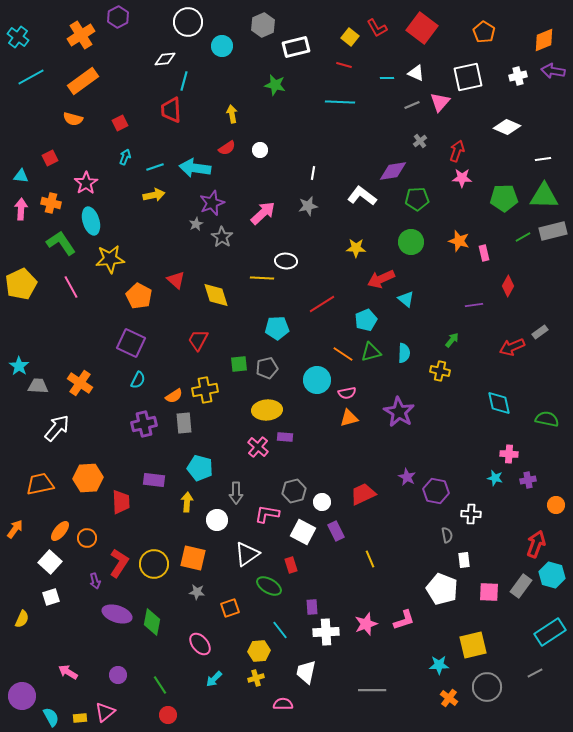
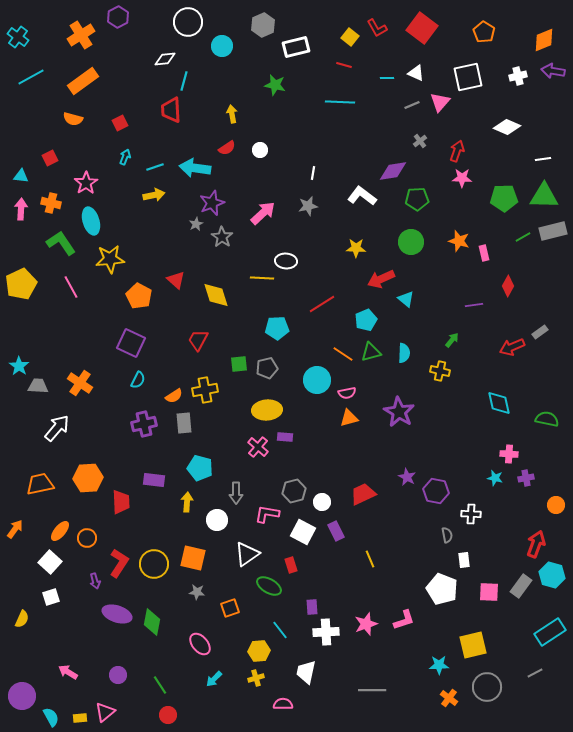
purple cross at (528, 480): moved 2 px left, 2 px up
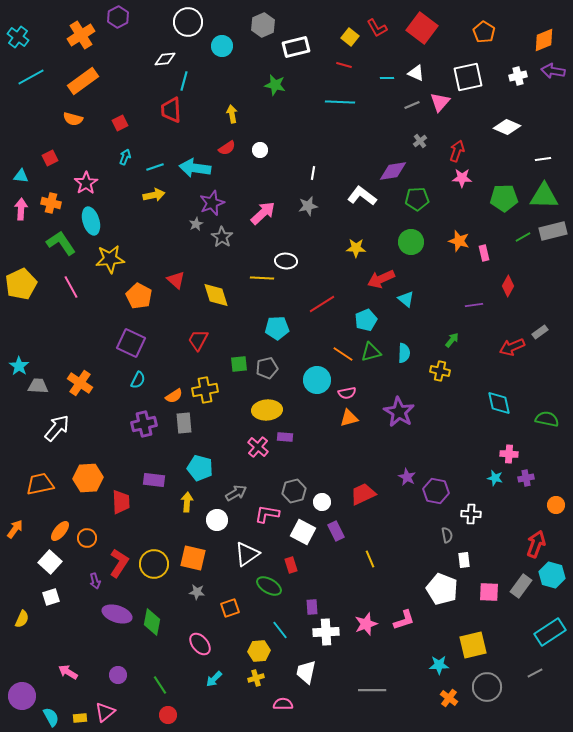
gray arrow at (236, 493): rotated 120 degrees counterclockwise
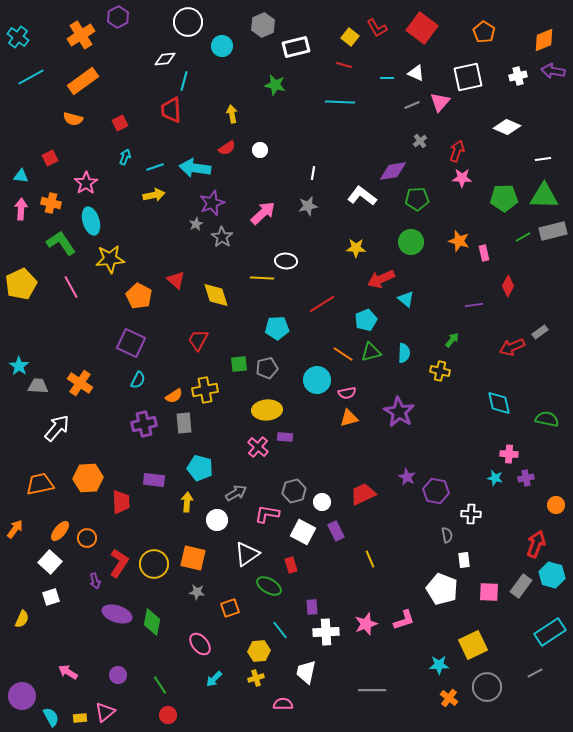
yellow square at (473, 645): rotated 12 degrees counterclockwise
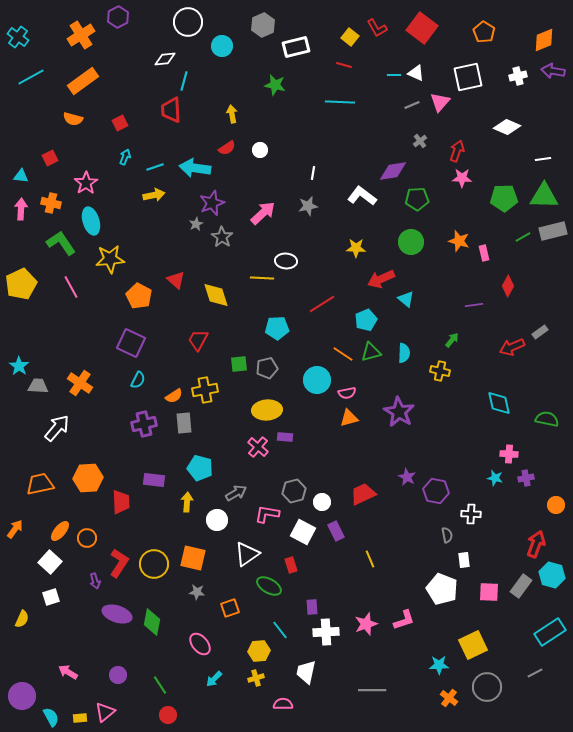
cyan line at (387, 78): moved 7 px right, 3 px up
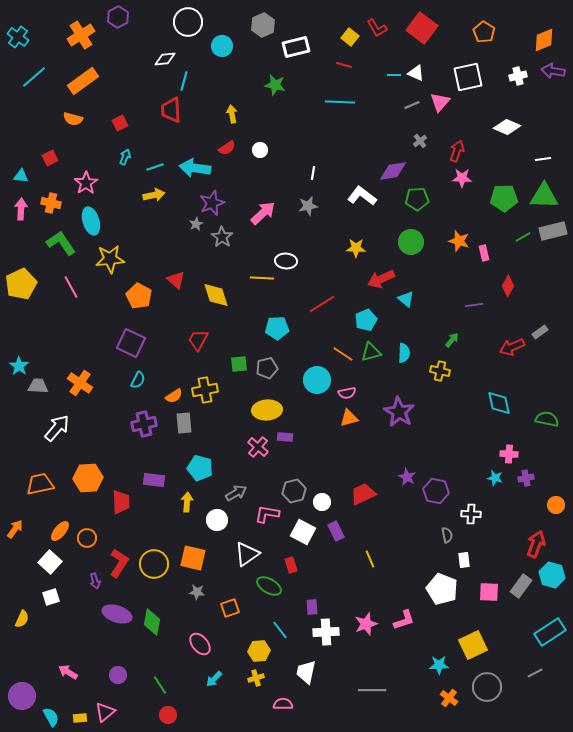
cyan line at (31, 77): moved 3 px right; rotated 12 degrees counterclockwise
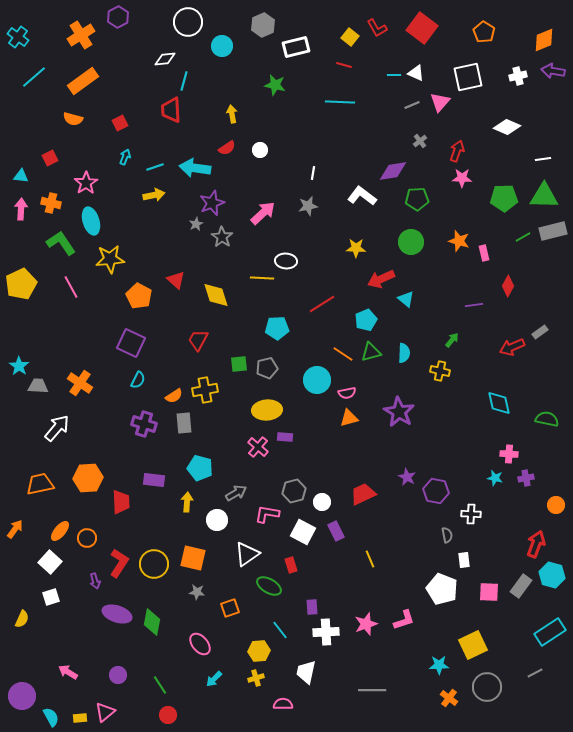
purple cross at (144, 424): rotated 30 degrees clockwise
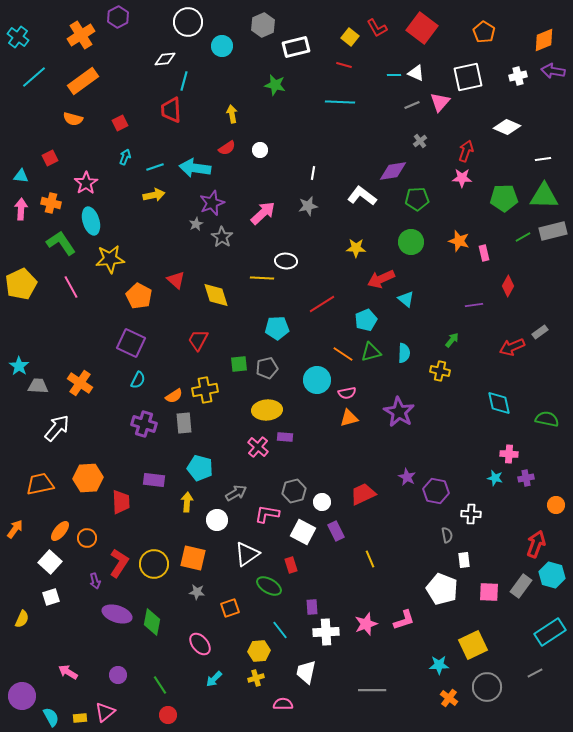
red arrow at (457, 151): moved 9 px right
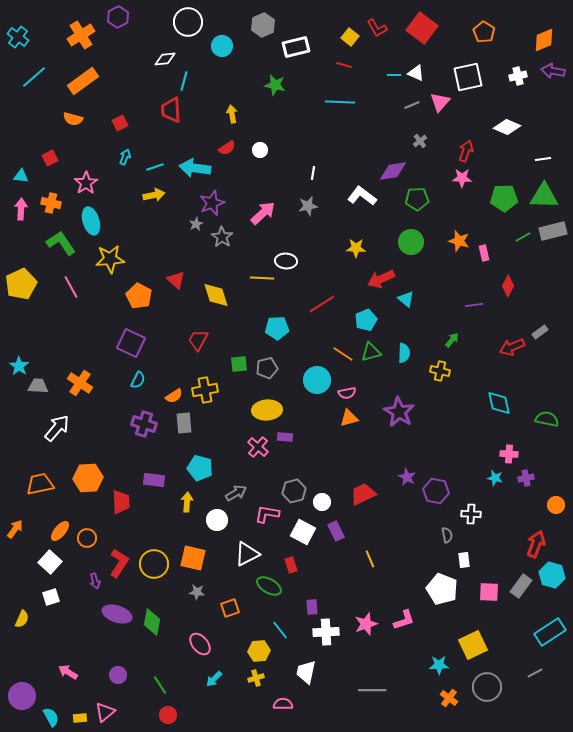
white triangle at (247, 554): rotated 8 degrees clockwise
